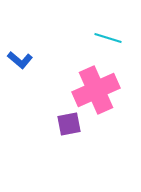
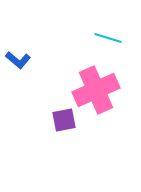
blue L-shape: moved 2 px left
purple square: moved 5 px left, 4 px up
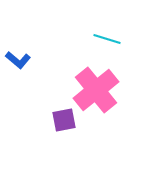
cyan line: moved 1 px left, 1 px down
pink cross: rotated 15 degrees counterclockwise
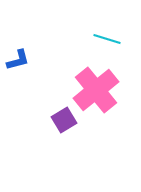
blue L-shape: rotated 55 degrees counterclockwise
purple square: rotated 20 degrees counterclockwise
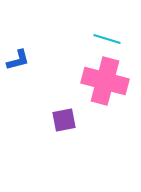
pink cross: moved 9 px right, 9 px up; rotated 36 degrees counterclockwise
purple square: rotated 20 degrees clockwise
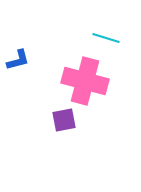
cyan line: moved 1 px left, 1 px up
pink cross: moved 20 px left
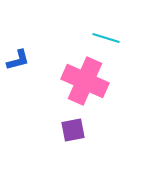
pink cross: rotated 9 degrees clockwise
purple square: moved 9 px right, 10 px down
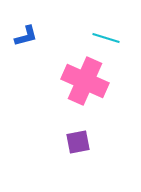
blue L-shape: moved 8 px right, 24 px up
purple square: moved 5 px right, 12 px down
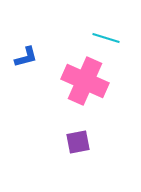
blue L-shape: moved 21 px down
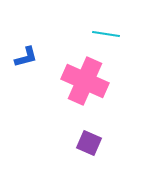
cyan line: moved 4 px up; rotated 8 degrees counterclockwise
purple square: moved 11 px right, 1 px down; rotated 35 degrees clockwise
